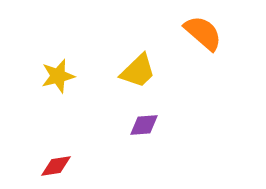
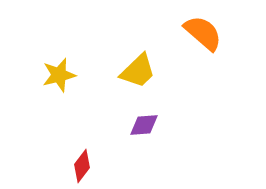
yellow star: moved 1 px right, 1 px up
red diamond: moved 26 px right; rotated 44 degrees counterclockwise
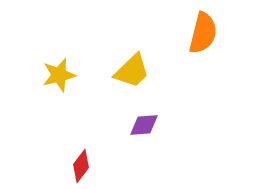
orange semicircle: rotated 63 degrees clockwise
yellow trapezoid: moved 6 px left
red diamond: moved 1 px left
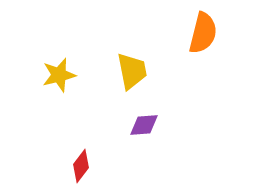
yellow trapezoid: rotated 57 degrees counterclockwise
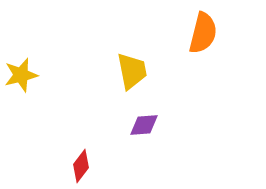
yellow star: moved 38 px left
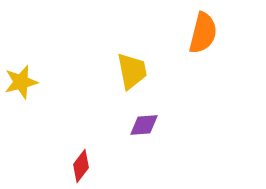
yellow star: moved 7 px down
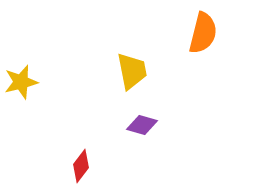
purple diamond: moved 2 px left; rotated 20 degrees clockwise
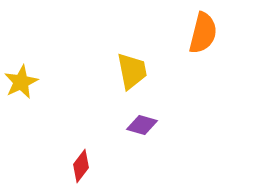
yellow star: rotated 12 degrees counterclockwise
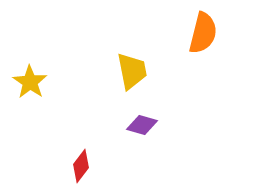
yellow star: moved 9 px right; rotated 12 degrees counterclockwise
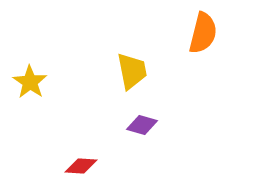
red diamond: rotated 56 degrees clockwise
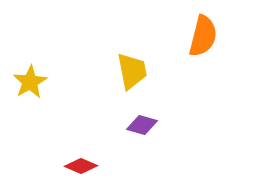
orange semicircle: moved 3 px down
yellow star: rotated 8 degrees clockwise
red diamond: rotated 20 degrees clockwise
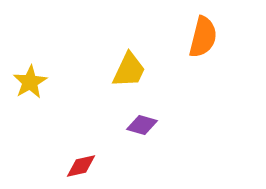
orange semicircle: moved 1 px down
yellow trapezoid: moved 3 px left, 1 px up; rotated 36 degrees clockwise
red diamond: rotated 36 degrees counterclockwise
